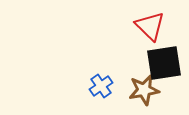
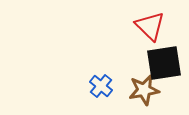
blue cross: rotated 15 degrees counterclockwise
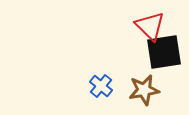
black square: moved 11 px up
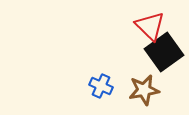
black square: rotated 27 degrees counterclockwise
blue cross: rotated 15 degrees counterclockwise
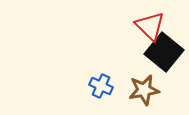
black square: rotated 15 degrees counterclockwise
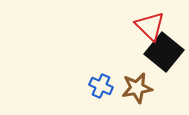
brown star: moved 7 px left, 2 px up
